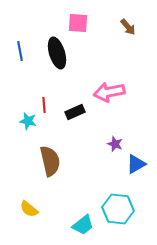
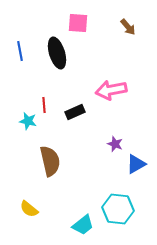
pink arrow: moved 2 px right, 2 px up
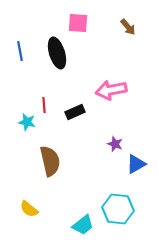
cyan star: moved 1 px left, 1 px down
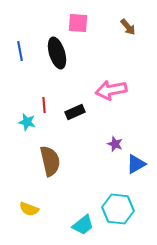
yellow semicircle: rotated 18 degrees counterclockwise
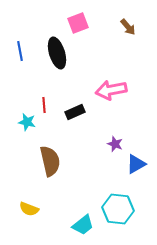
pink square: rotated 25 degrees counterclockwise
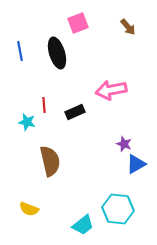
purple star: moved 9 px right
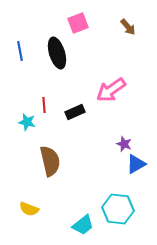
pink arrow: rotated 24 degrees counterclockwise
